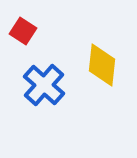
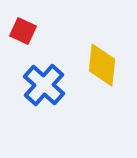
red square: rotated 8 degrees counterclockwise
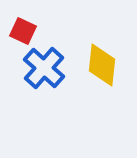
blue cross: moved 17 px up
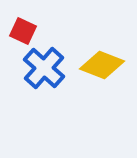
yellow diamond: rotated 75 degrees counterclockwise
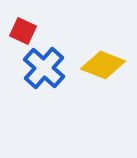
yellow diamond: moved 1 px right
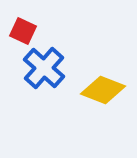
yellow diamond: moved 25 px down
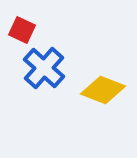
red square: moved 1 px left, 1 px up
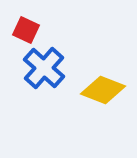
red square: moved 4 px right
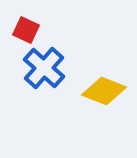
yellow diamond: moved 1 px right, 1 px down
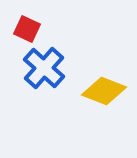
red square: moved 1 px right, 1 px up
